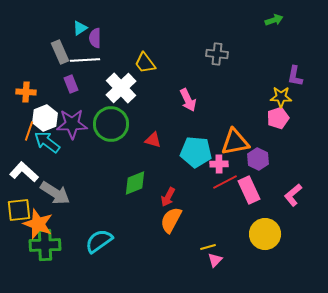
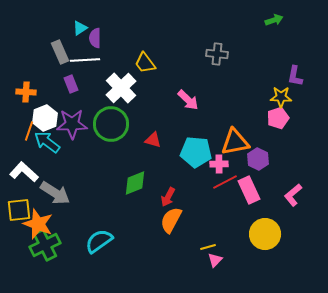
pink arrow: rotated 20 degrees counterclockwise
green cross: rotated 24 degrees counterclockwise
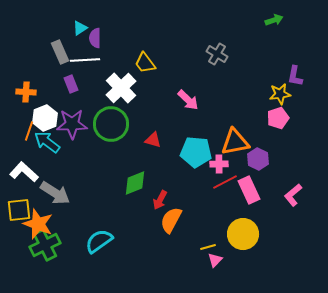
gray cross: rotated 25 degrees clockwise
yellow star: moved 1 px left, 3 px up; rotated 10 degrees counterclockwise
red arrow: moved 8 px left, 3 px down
yellow circle: moved 22 px left
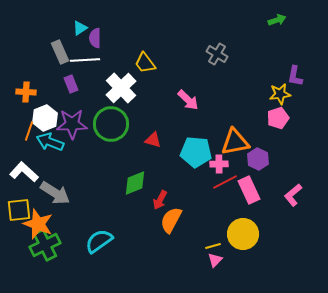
green arrow: moved 3 px right
cyan arrow: moved 3 px right; rotated 16 degrees counterclockwise
yellow line: moved 5 px right, 1 px up
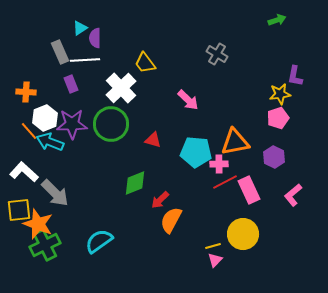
orange line: rotated 60 degrees counterclockwise
purple hexagon: moved 16 px right, 2 px up
gray arrow: rotated 12 degrees clockwise
red arrow: rotated 18 degrees clockwise
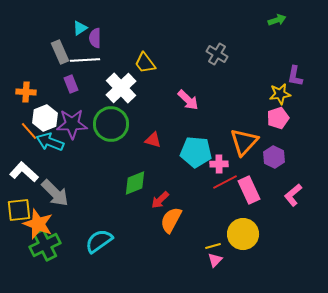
orange triangle: moved 9 px right; rotated 36 degrees counterclockwise
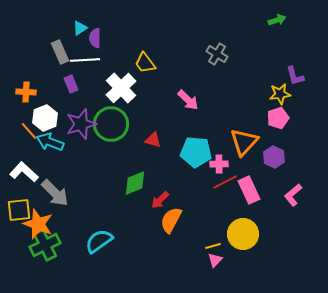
purple L-shape: rotated 25 degrees counterclockwise
purple star: moved 9 px right; rotated 16 degrees counterclockwise
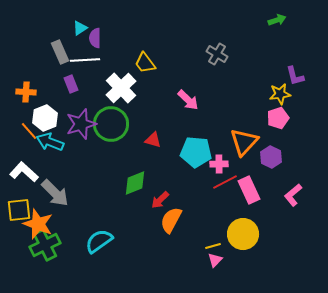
purple hexagon: moved 3 px left
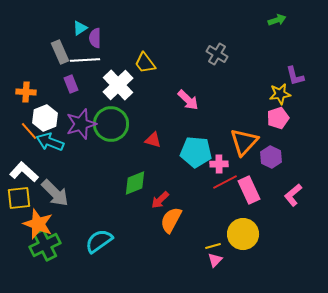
white cross: moved 3 px left, 3 px up
yellow square: moved 12 px up
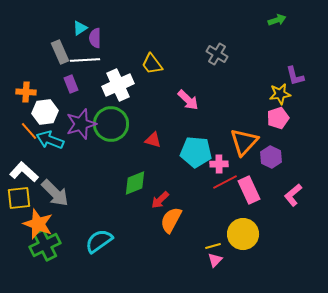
yellow trapezoid: moved 7 px right, 1 px down
white cross: rotated 20 degrees clockwise
white hexagon: moved 6 px up; rotated 15 degrees clockwise
cyan arrow: moved 2 px up
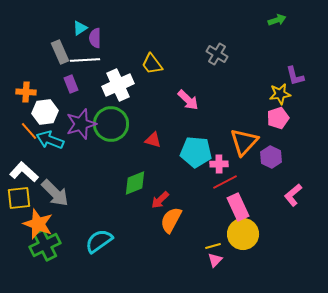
pink rectangle: moved 11 px left, 17 px down
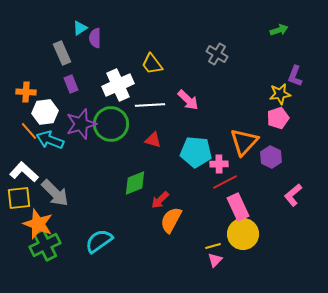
green arrow: moved 2 px right, 10 px down
gray rectangle: moved 2 px right, 1 px down
white line: moved 65 px right, 45 px down
purple L-shape: rotated 35 degrees clockwise
